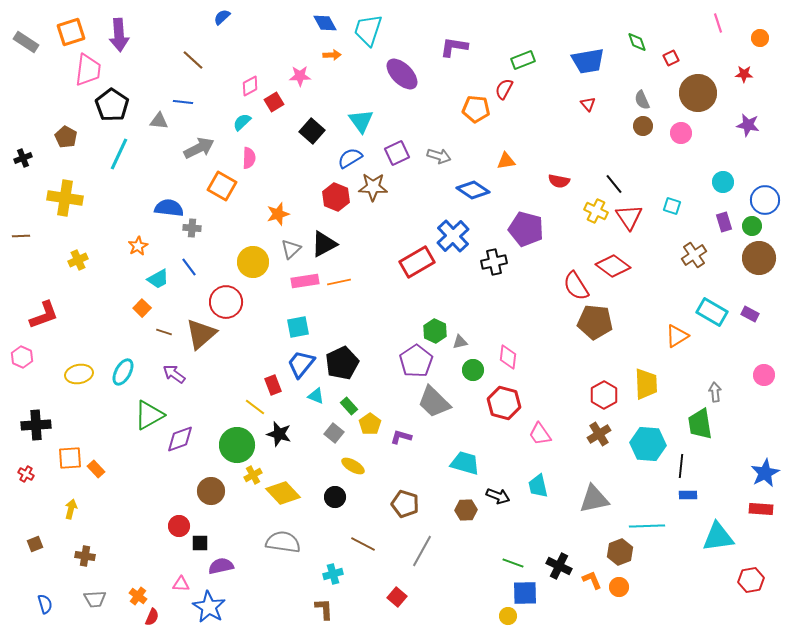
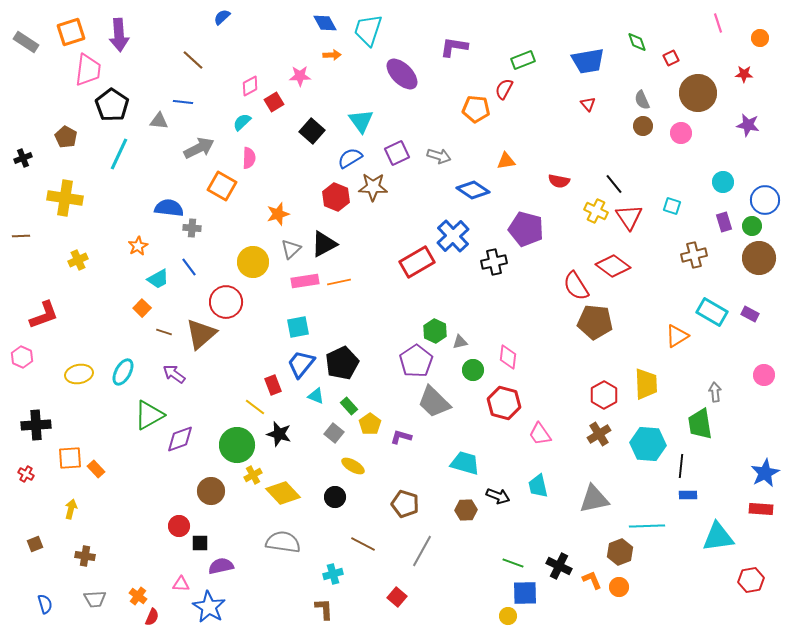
brown cross at (694, 255): rotated 20 degrees clockwise
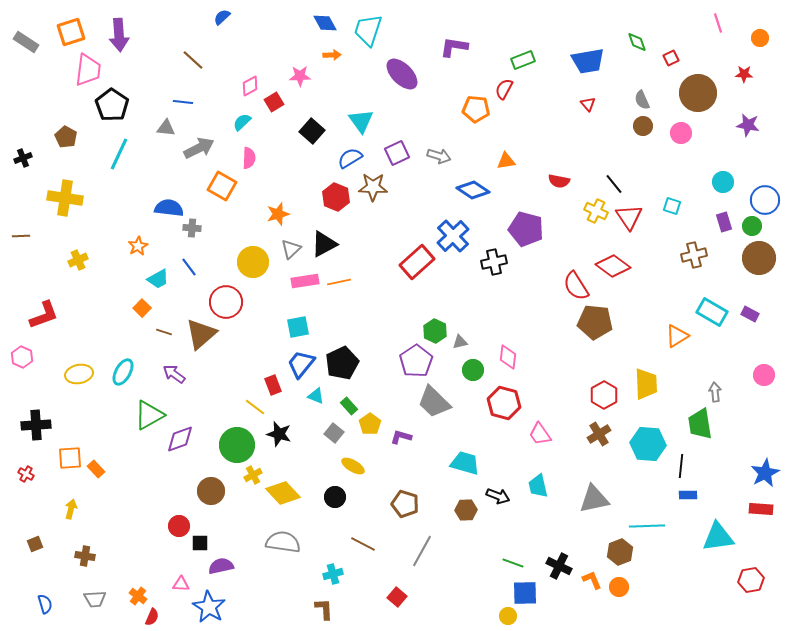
gray triangle at (159, 121): moved 7 px right, 7 px down
red rectangle at (417, 262): rotated 12 degrees counterclockwise
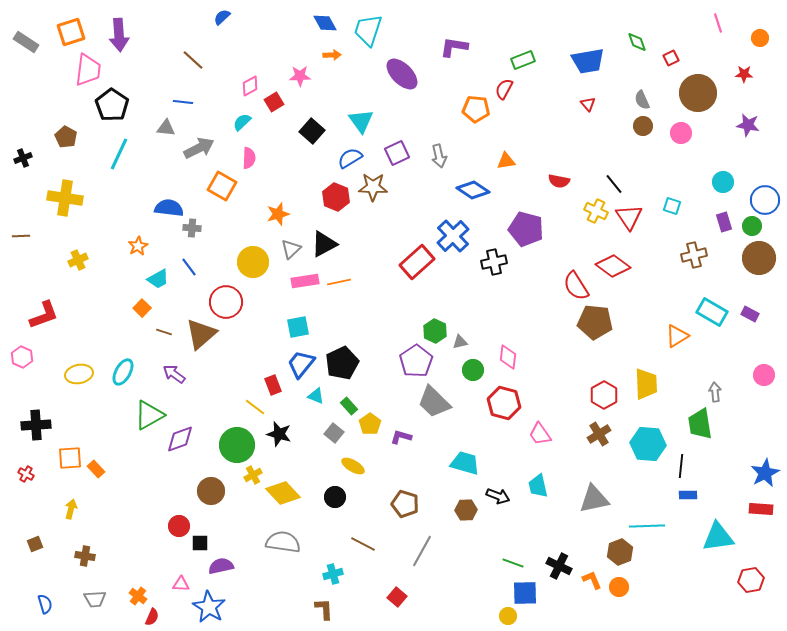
gray arrow at (439, 156): rotated 60 degrees clockwise
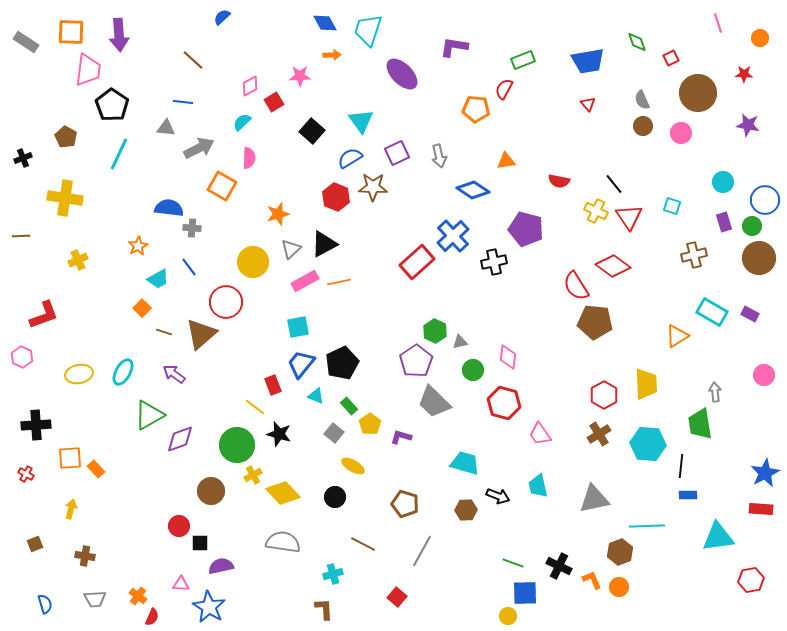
orange square at (71, 32): rotated 20 degrees clockwise
pink rectangle at (305, 281): rotated 20 degrees counterclockwise
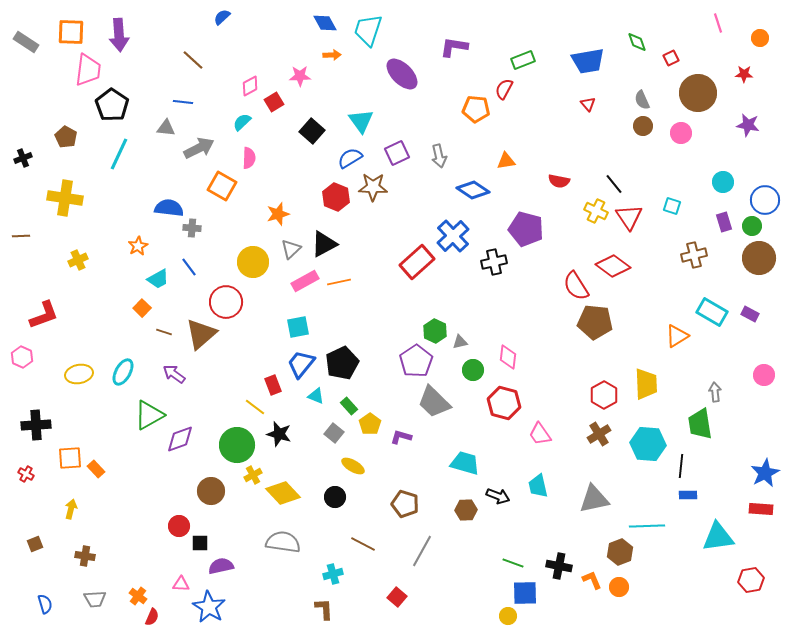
black cross at (559, 566): rotated 15 degrees counterclockwise
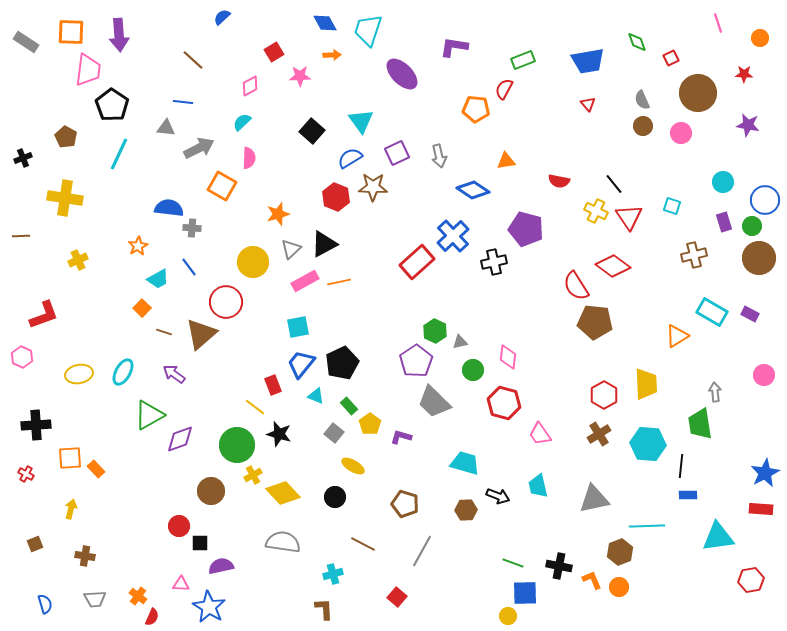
red square at (274, 102): moved 50 px up
